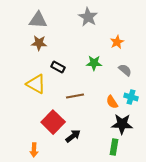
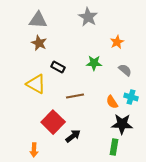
brown star: rotated 21 degrees clockwise
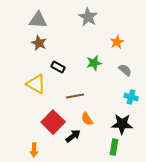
green star: rotated 14 degrees counterclockwise
orange semicircle: moved 25 px left, 17 px down
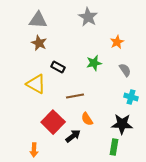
gray semicircle: rotated 16 degrees clockwise
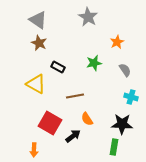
gray triangle: rotated 30 degrees clockwise
red square: moved 3 px left, 1 px down; rotated 15 degrees counterclockwise
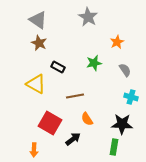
black arrow: moved 3 px down
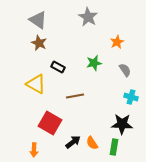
orange semicircle: moved 5 px right, 24 px down
black arrow: moved 3 px down
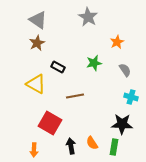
brown star: moved 2 px left; rotated 21 degrees clockwise
black arrow: moved 2 px left, 4 px down; rotated 63 degrees counterclockwise
